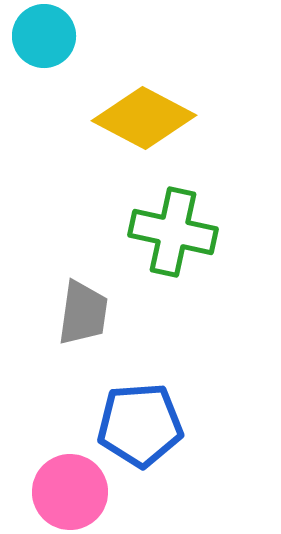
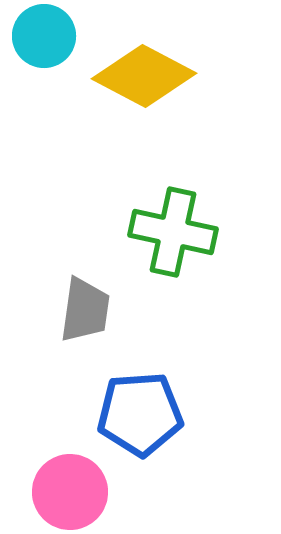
yellow diamond: moved 42 px up
gray trapezoid: moved 2 px right, 3 px up
blue pentagon: moved 11 px up
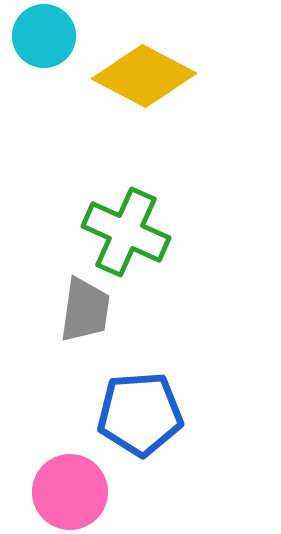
green cross: moved 47 px left; rotated 12 degrees clockwise
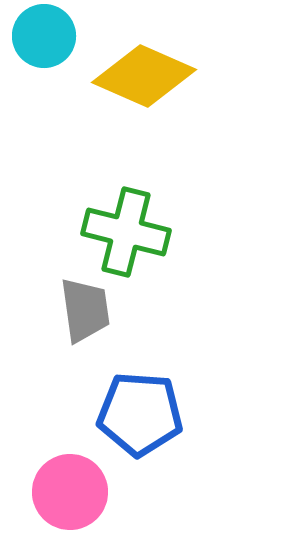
yellow diamond: rotated 4 degrees counterclockwise
green cross: rotated 10 degrees counterclockwise
gray trapezoid: rotated 16 degrees counterclockwise
blue pentagon: rotated 8 degrees clockwise
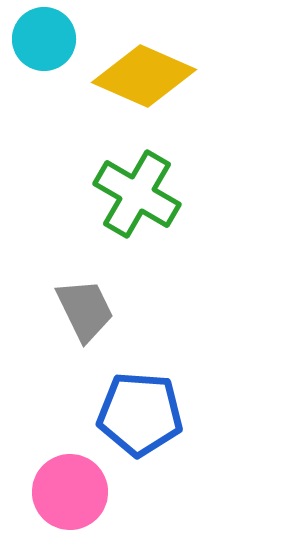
cyan circle: moved 3 px down
green cross: moved 11 px right, 38 px up; rotated 16 degrees clockwise
gray trapezoid: rotated 18 degrees counterclockwise
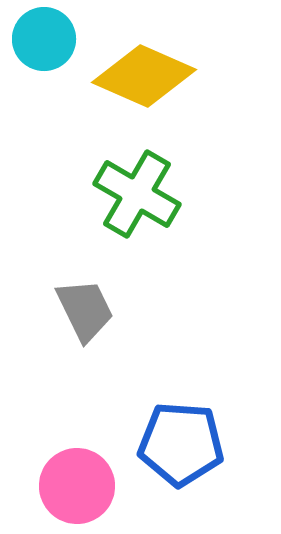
blue pentagon: moved 41 px right, 30 px down
pink circle: moved 7 px right, 6 px up
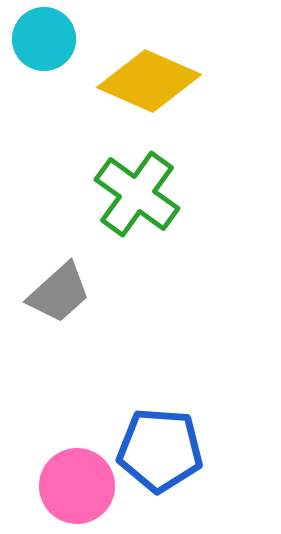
yellow diamond: moved 5 px right, 5 px down
green cross: rotated 6 degrees clockwise
gray trapezoid: moved 26 px left, 17 px up; rotated 74 degrees clockwise
blue pentagon: moved 21 px left, 6 px down
